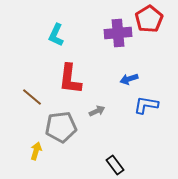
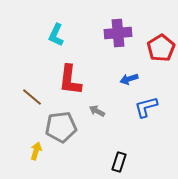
red pentagon: moved 12 px right, 29 px down
red L-shape: moved 1 px down
blue L-shape: moved 2 px down; rotated 25 degrees counterclockwise
gray arrow: rotated 126 degrees counterclockwise
black rectangle: moved 4 px right, 3 px up; rotated 54 degrees clockwise
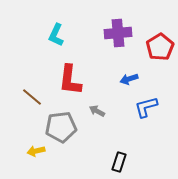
red pentagon: moved 1 px left, 1 px up
yellow arrow: rotated 120 degrees counterclockwise
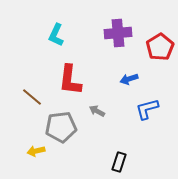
blue L-shape: moved 1 px right, 2 px down
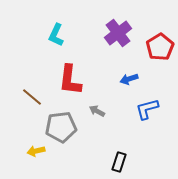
purple cross: rotated 32 degrees counterclockwise
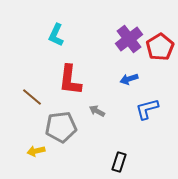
purple cross: moved 11 px right, 6 px down
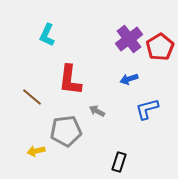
cyan L-shape: moved 9 px left
gray pentagon: moved 5 px right, 4 px down
